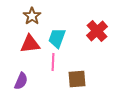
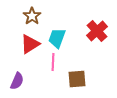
red triangle: rotated 25 degrees counterclockwise
purple semicircle: moved 4 px left
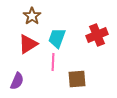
red cross: moved 4 px down; rotated 20 degrees clockwise
red triangle: moved 2 px left
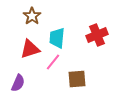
cyan trapezoid: rotated 15 degrees counterclockwise
red triangle: moved 2 px right, 5 px down; rotated 15 degrees clockwise
pink line: rotated 36 degrees clockwise
purple semicircle: moved 1 px right, 2 px down
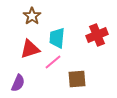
pink line: rotated 12 degrees clockwise
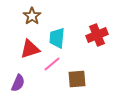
pink line: moved 1 px left, 2 px down
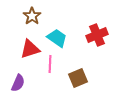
cyan trapezoid: rotated 120 degrees clockwise
pink line: moved 2 px left; rotated 48 degrees counterclockwise
brown square: moved 1 px right, 1 px up; rotated 18 degrees counterclockwise
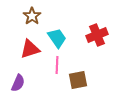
cyan trapezoid: rotated 20 degrees clockwise
pink line: moved 7 px right, 1 px down
brown square: moved 2 px down; rotated 12 degrees clockwise
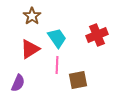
red triangle: rotated 15 degrees counterclockwise
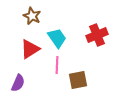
brown star: rotated 12 degrees counterclockwise
